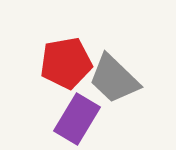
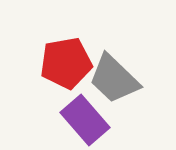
purple rectangle: moved 8 px right, 1 px down; rotated 72 degrees counterclockwise
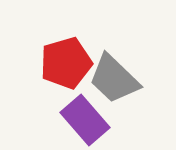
red pentagon: rotated 6 degrees counterclockwise
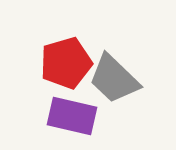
purple rectangle: moved 13 px left, 4 px up; rotated 36 degrees counterclockwise
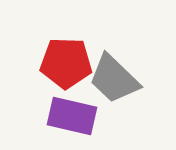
red pentagon: rotated 18 degrees clockwise
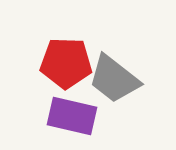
gray trapezoid: rotated 6 degrees counterclockwise
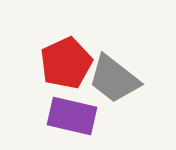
red pentagon: rotated 27 degrees counterclockwise
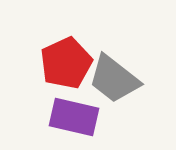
purple rectangle: moved 2 px right, 1 px down
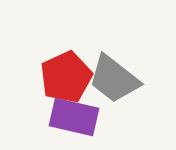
red pentagon: moved 14 px down
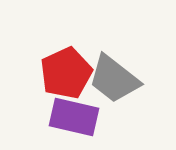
red pentagon: moved 4 px up
